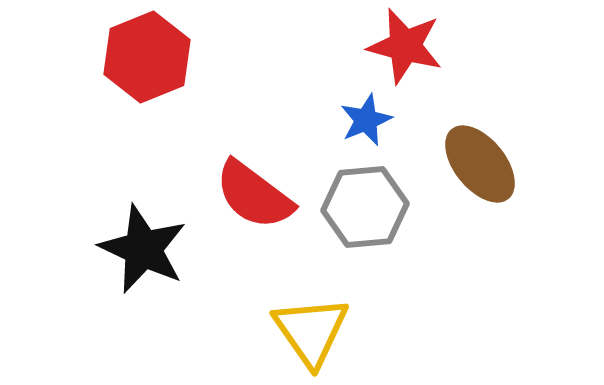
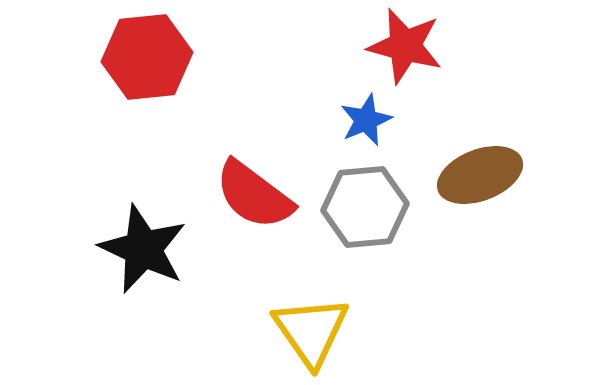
red hexagon: rotated 16 degrees clockwise
brown ellipse: moved 11 px down; rotated 72 degrees counterclockwise
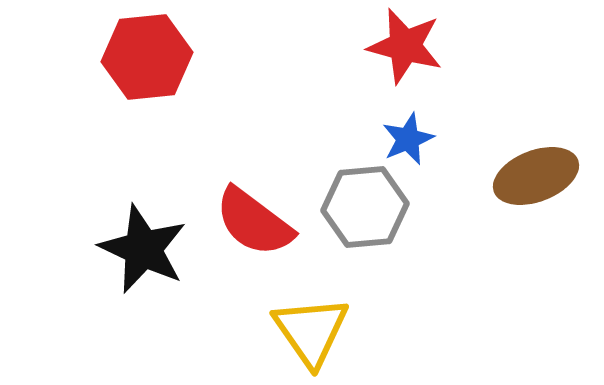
blue star: moved 42 px right, 19 px down
brown ellipse: moved 56 px right, 1 px down
red semicircle: moved 27 px down
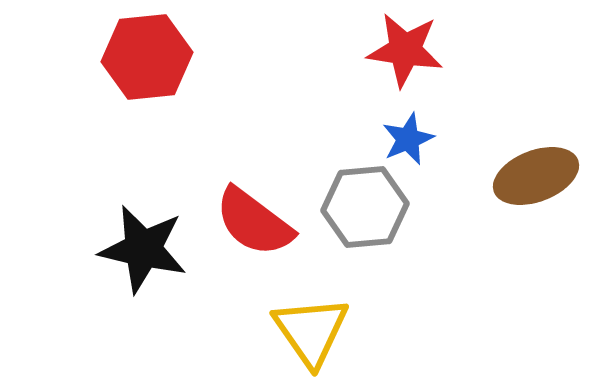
red star: moved 4 px down; rotated 6 degrees counterclockwise
black star: rotated 12 degrees counterclockwise
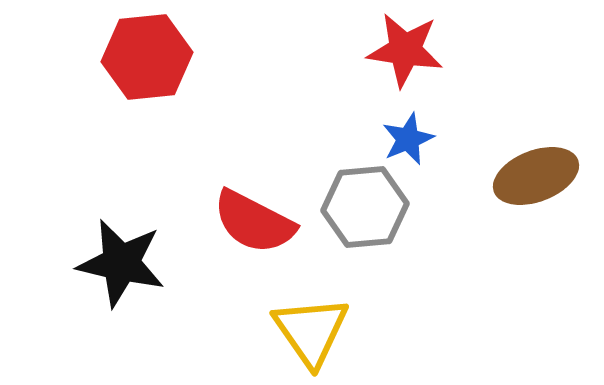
red semicircle: rotated 10 degrees counterclockwise
black star: moved 22 px left, 14 px down
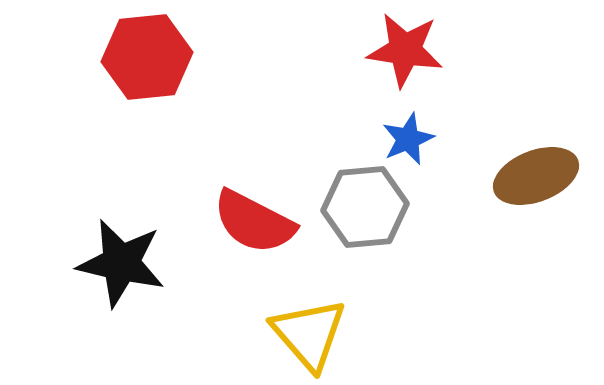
yellow triangle: moved 2 px left, 3 px down; rotated 6 degrees counterclockwise
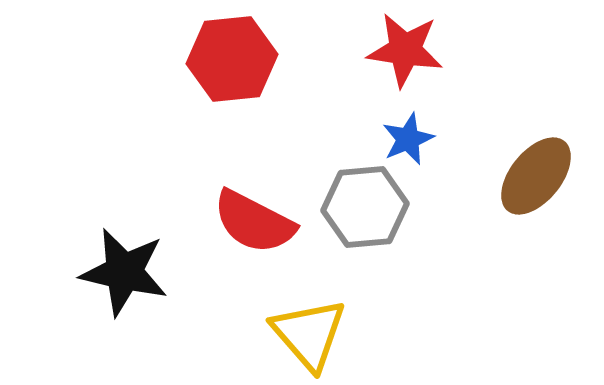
red hexagon: moved 85 px right, 2 px down
brown ellipse: rotated 30 degrees counterclockwise
black star: moved 3 px right, 9 px down
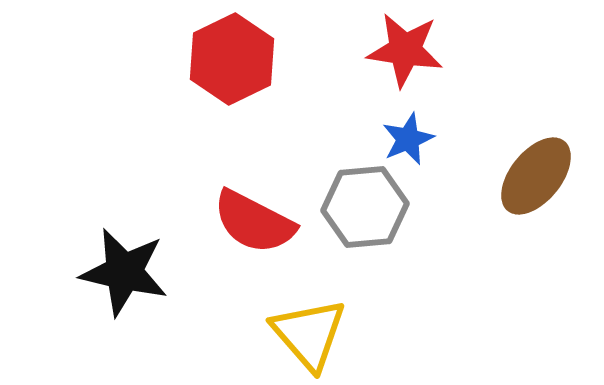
red hexagon: rotated 20 degrees counterclockwise
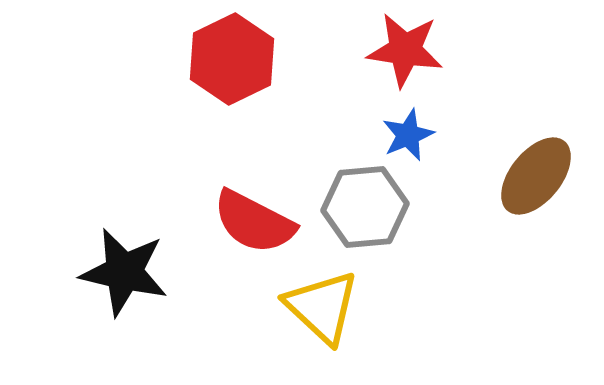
blue star: moved 4 px up
yellow triangle: moved 13 px right, 27 px up; rotated 6 degrees counterclockwise
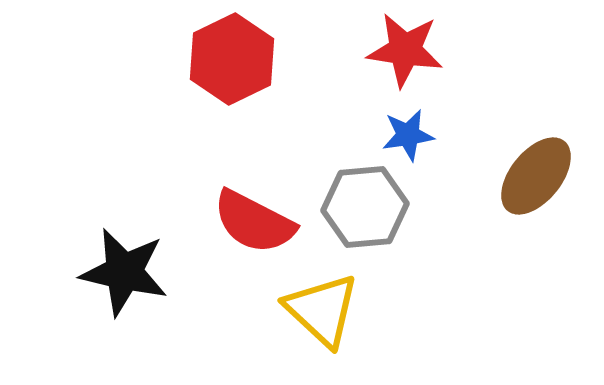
blue star: rotated 14 degrees clockwise
yellow triangle: moved 3 px down
